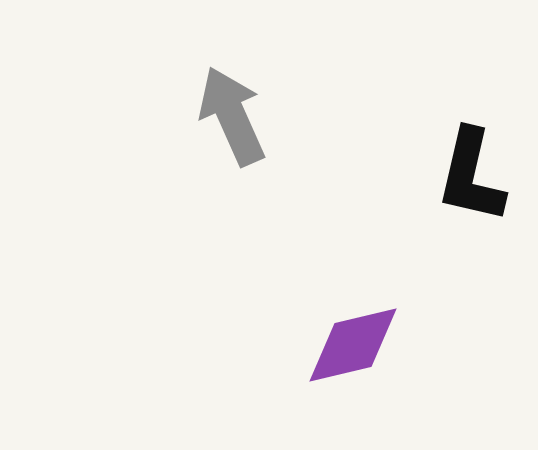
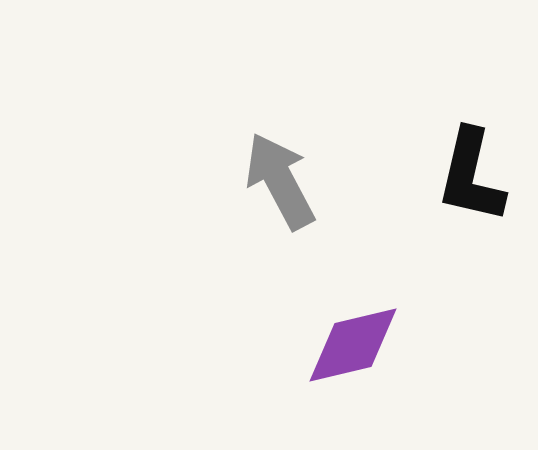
gray arrow: moved 48 px right, 65 px down; rotated 4 degrees counterclockwise
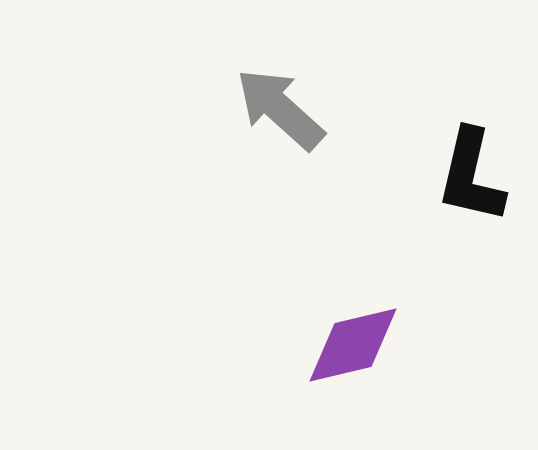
gray arrow: moved 72 px up; rotated 20 degrees counterclockwise
